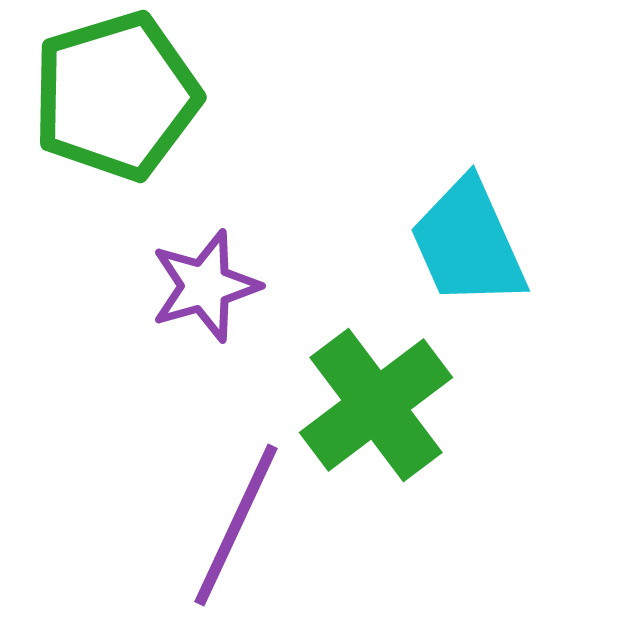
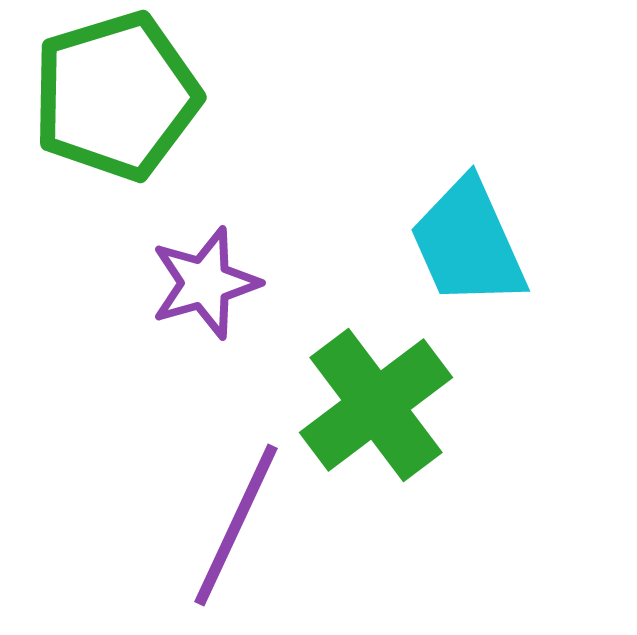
purple star: moved 3 px up
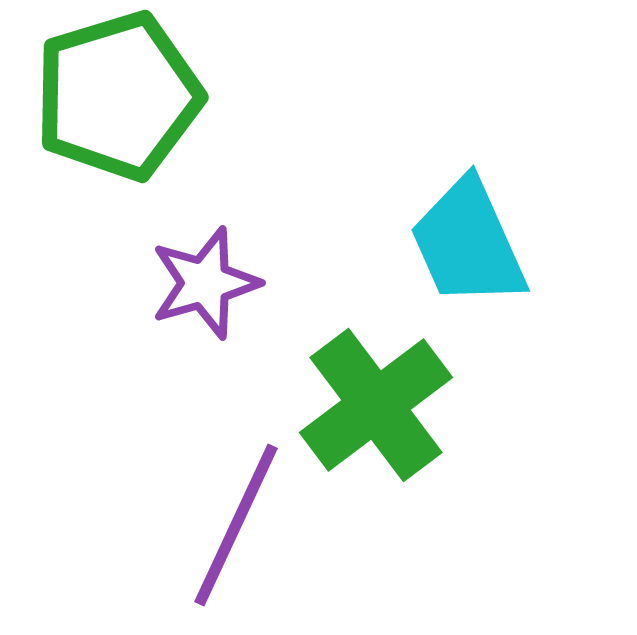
green pentagon: moved 2 px right
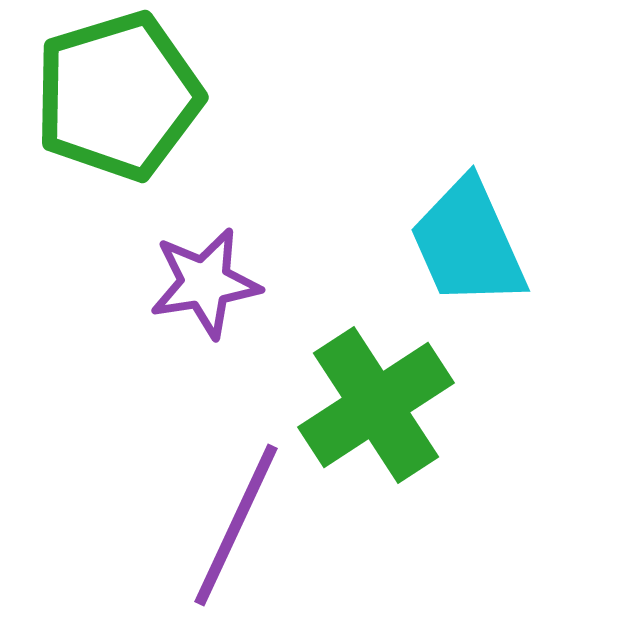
purple star: rotated 7 degrees clockwise
green cross: rotated 4 degrees clockwise
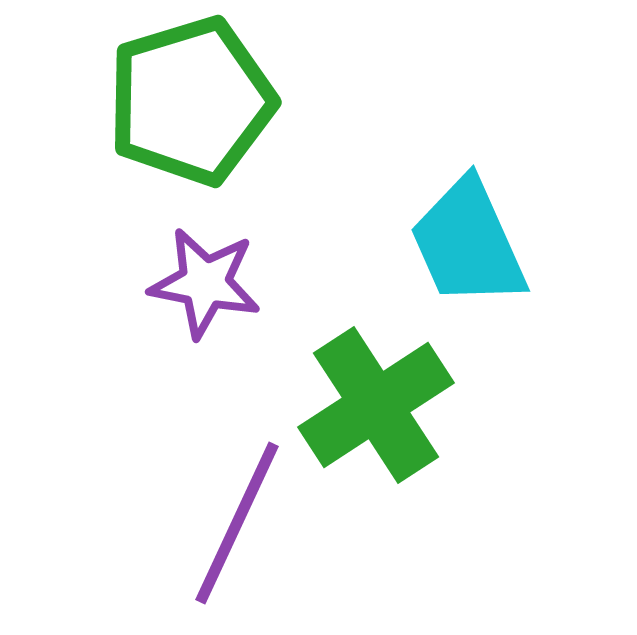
green pentagon: moved 73 px right, 5 px down
purple star: rotated 20 degrees clockwise
purple line: moved 1 px right, 2 px up
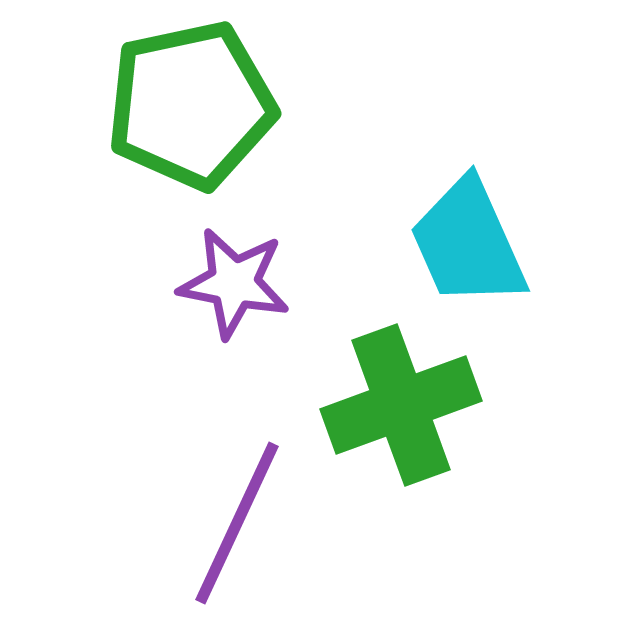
green pentagon: moved 4 px down; rotated 5 degrees clockwise
purple star: moved 29 px right
green cross: moved 25 px right; rotated 13 degrees clockwise
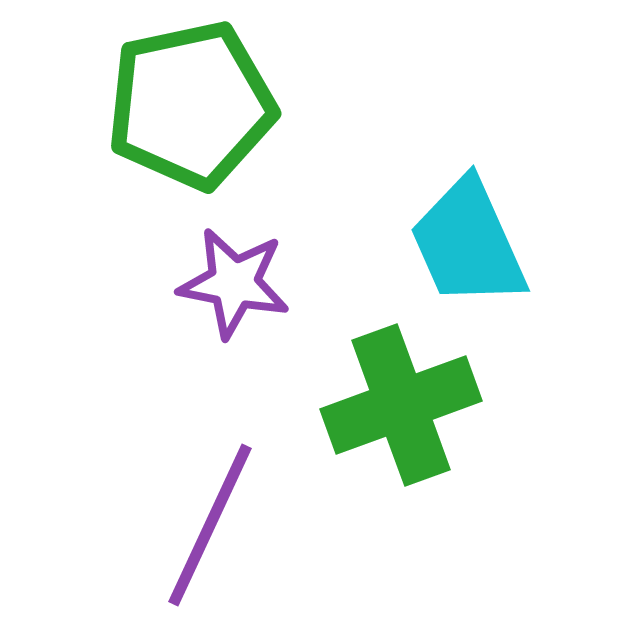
purple line: moved 27 px left, 2 px down
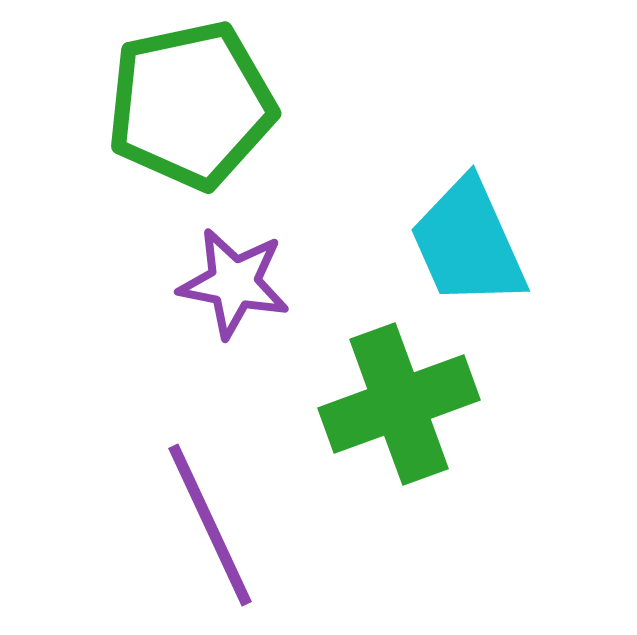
green cross: moved 2 px left, 1 px up
purple line: rotated 50 degrees counterclockwise
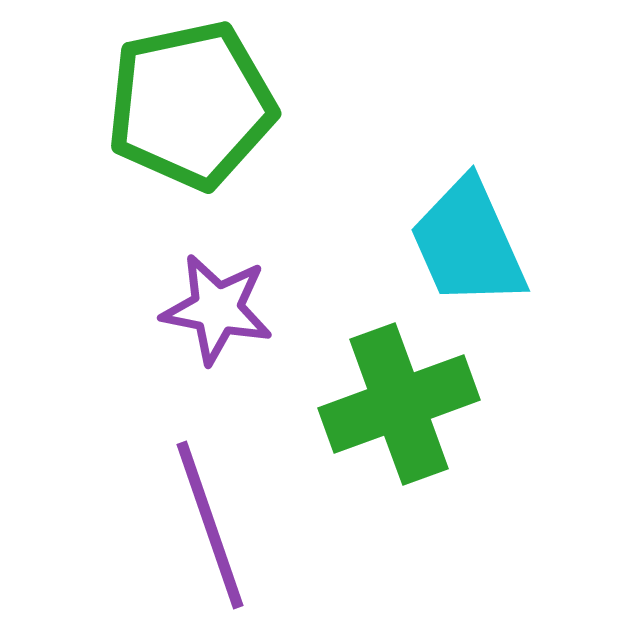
purple star: moved 17 px left, 26 px down
purple line: rotated 6 degrees clockwise
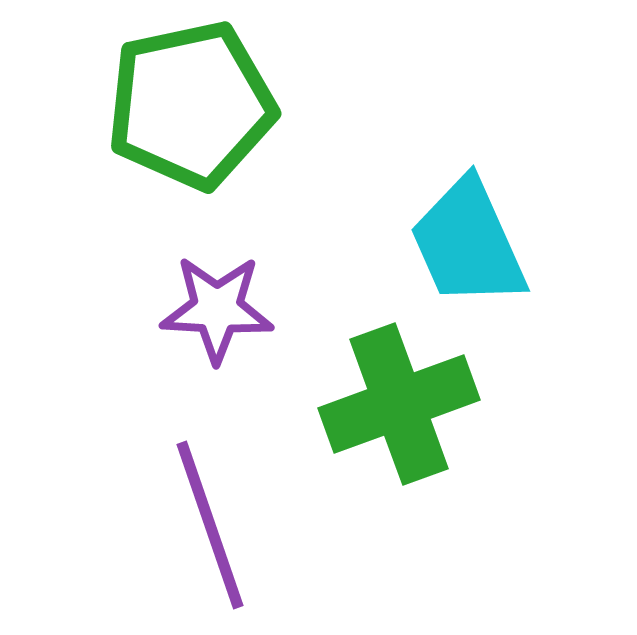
purple star: rotated 8 degrees counterclockwise
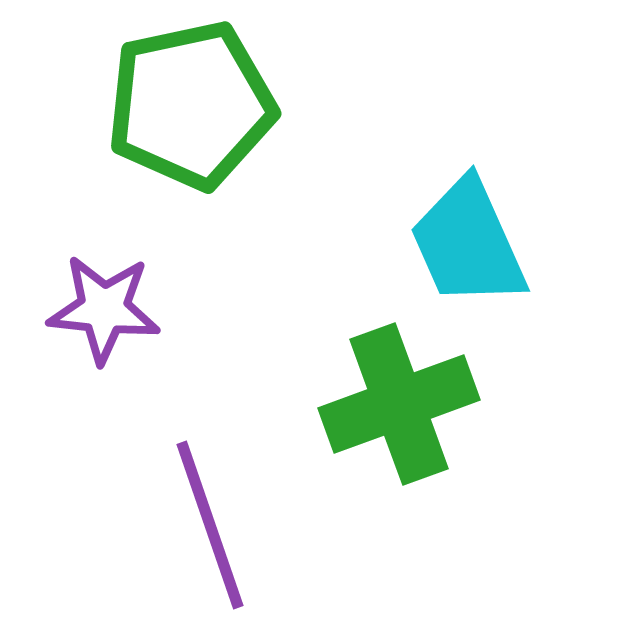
purple star: moved 113 px left; rotated 3 degrees clockwise
